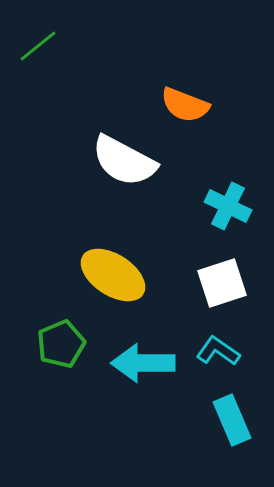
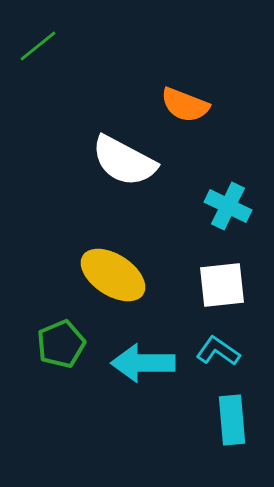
white square: moved 2 px down; rotated 12 degrees clockwise
cyan rectangle: rotated 18 degrees clockwise
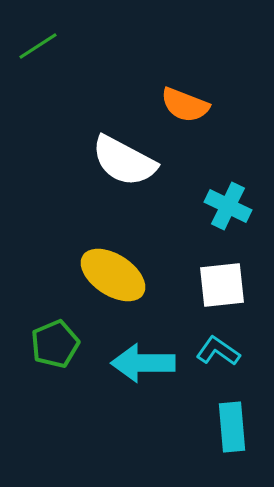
green line: rotated 6 degrees clockwise
green pentagon: moved 6 px left
cyan rectangle: moved 7 px down
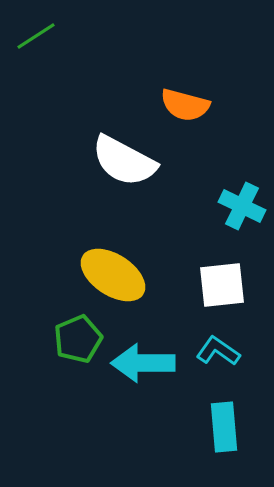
green line: moved 2 px left, 10 px up
orange semicircle: rotated 6 degrees counterclockwise
cyan cross: moved 14 px right
green pentagon: moved 23 px right, 5 px up
cyan rectangle: moved 8 px left
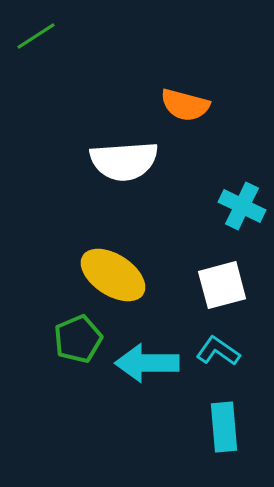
white semicircle: rotated 32 degrees counterclockwise
white square: rotated 9 degrees counterclockwise
cyan arrow: moved 4 px right
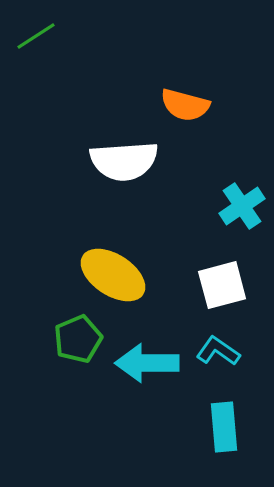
cyan cross: rotated 30 degrees clockwise
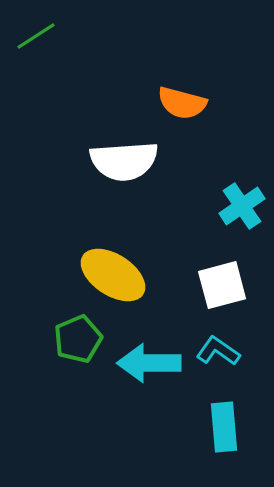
orange semicircle: moved 3 px left, 2 px up
cyan arrow: moved 2 px right
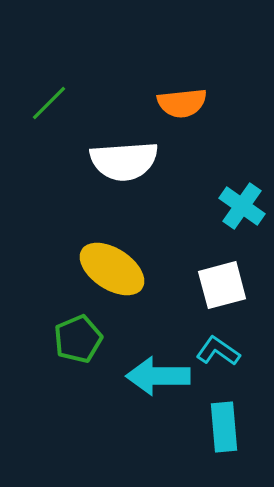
green line: moved 13 px right, 67 px down; rotated 12 degrees counterclockwise
orange semicircle: rotated 21 degrees counterclockwise
cyan cross: rotated 21 degrees counterclockwise
yellow ellipse: moved 1 px left, 6 px up
cyan arrow: moved 9 px right, 13 px down
